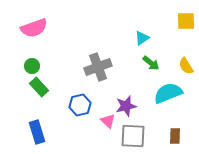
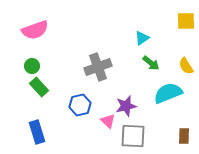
pink semicircle: moved 1 px right, 2 px down
brown rectangle: moved 9 px right
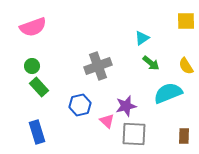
pink semicircle: moved 2 px left, 3 px up
gray cross: moved 1 px up
pink triangle: moved 1 px left
gray square: moved 1 px right, 2 px up
